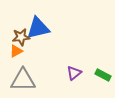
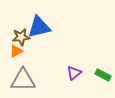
blue triangle: moved 1 px right, 1 px up
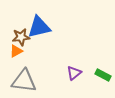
gray triangle: moved 1 px right, 1 px down; rotated 8 degrees clockwise
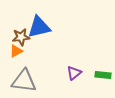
green rectangle: rotated 21 degrees counterclockwise
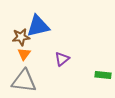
blue triangle: moved 1 px left, 1 px up
orange triangle: moved 8 px right, 3 px down; rotated 24 degrees counterclockwise
purple triangle: moved 12 px left, 14 px up
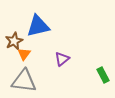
brown star: moved 7 px left, 4 px down; rotated 18 degrees counterclockwise
green rectangle: rotated 56 degrees clockwise
